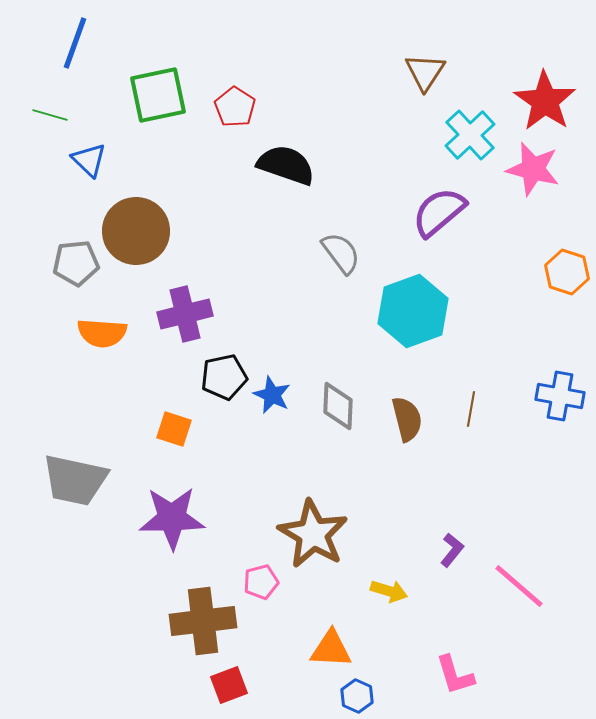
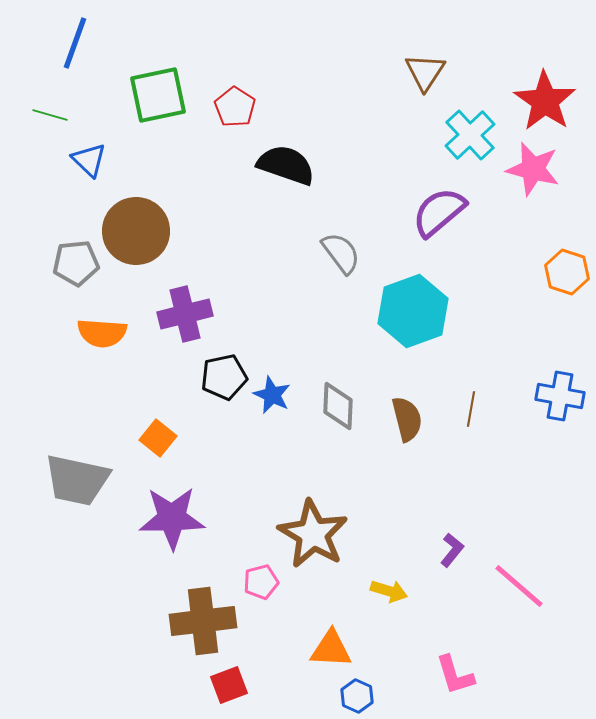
orange square: moved 16 px left, 9 px down; rotated 21 degrees clockwise
gray trapezoid: moved 2 px right
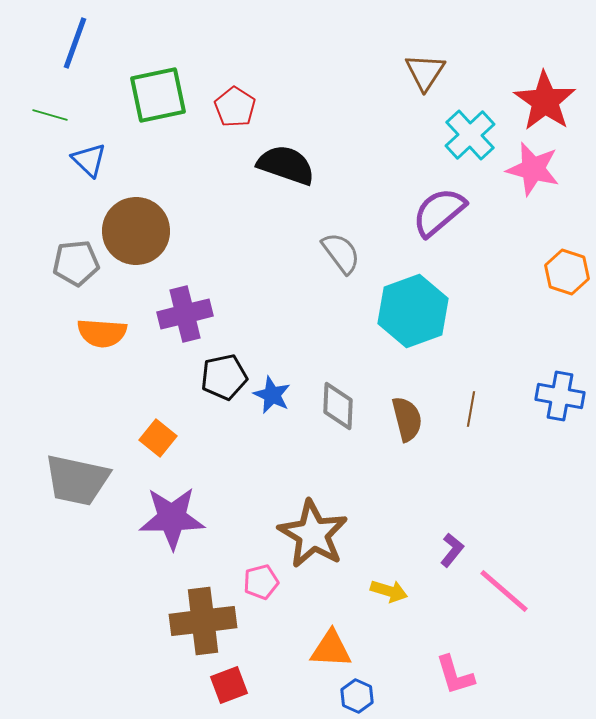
pink line: moved 15 px left, 5 px down
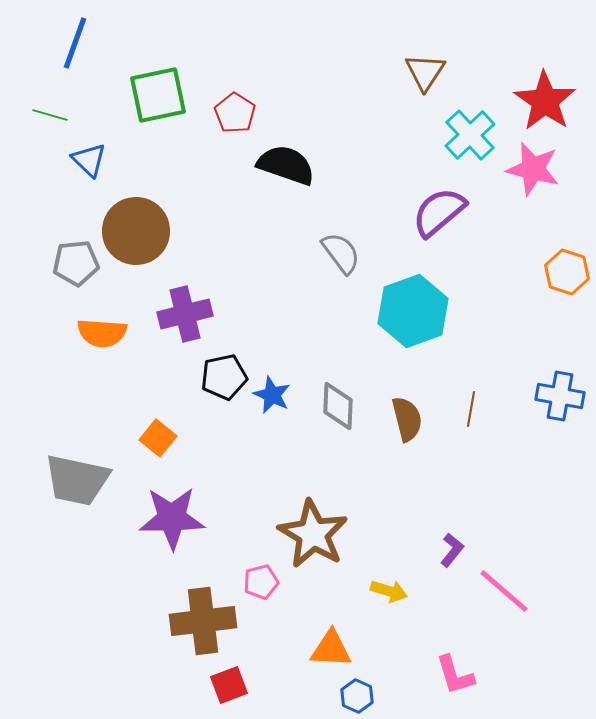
red pentagon: moved 6 px down
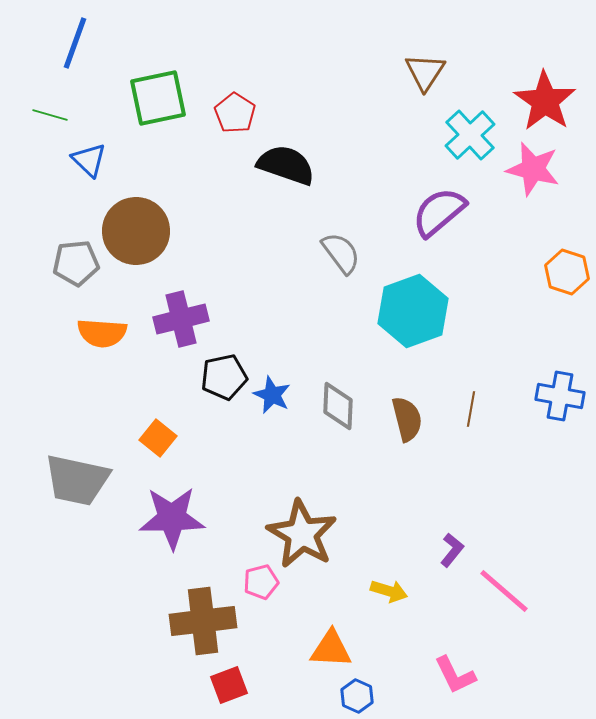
green square: moved 3 px down
purple cross: moved 4 px left, 5 px down
brown star: moved 11 px left
pink L-shape: rotated 9 degrees counterclockwise
